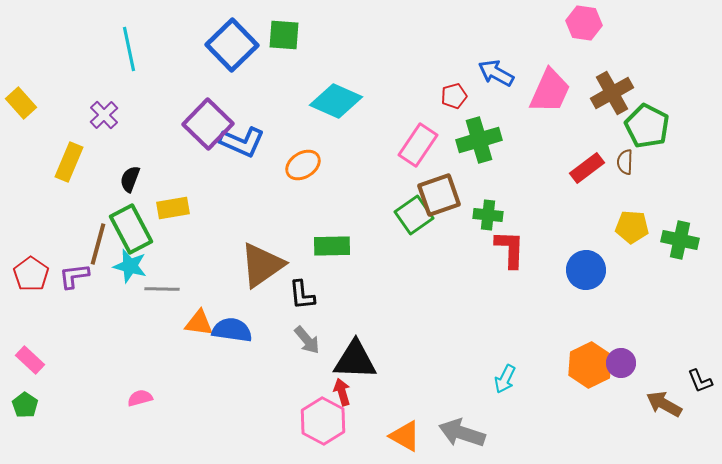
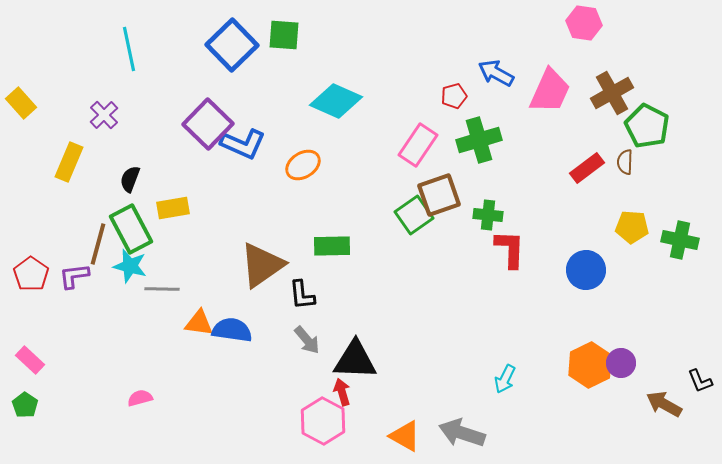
blue L-shape at (242, 142): moved 1 px right, 2 px down
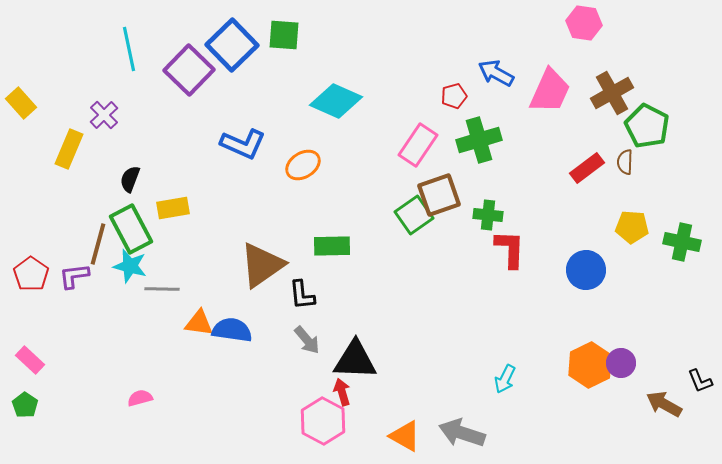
purple square at (208, 124): moved 19 px left, 54 px up
yellow rectangle at (69, 162): moved 13 px up
green cross at (680, 240): moved 2 px right, 2 px down
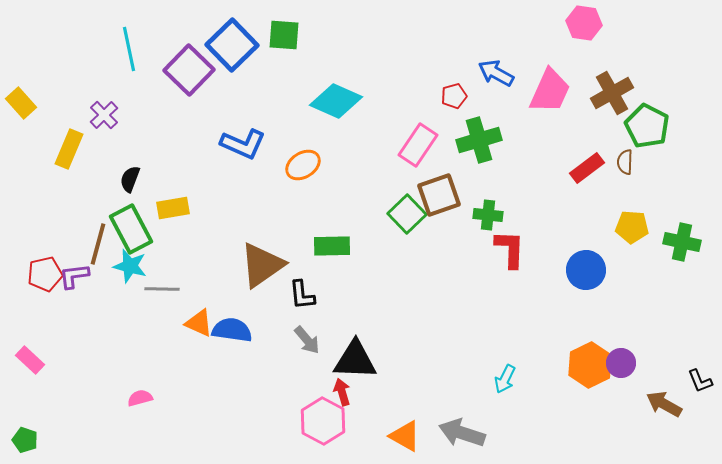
green square at (414, 215): moved 7 px left, 1 px up; rotated 9 degrees counterclockwise
red pentagon at (31, 274): moved 14 px right; rotated 24 degrees clockwise
orange triangle at (199, 323): rotated 16 degrees clockwise
green pentagon at (25, 405): moved 35 px down; rotated 15 degrees counterclockwise
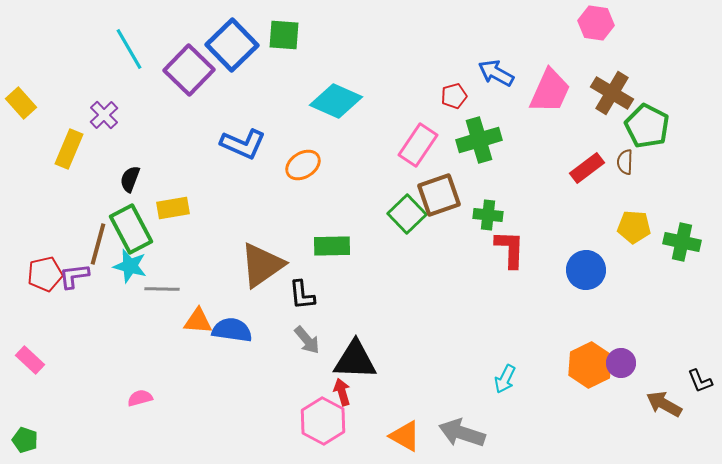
pink hexagon at (584, 23): moved 12 px right
cyan line at (129, 49): rotated 18 degrees counterclockwise
brown cross at (612, 93): rotated 30 degrees counterclockwise
yellow pentagon at (632, 227): moved 2 px right
orange triangle at (199, 323): moved 1 px left, 2 px up; rotated 20 degrees counterclockwise
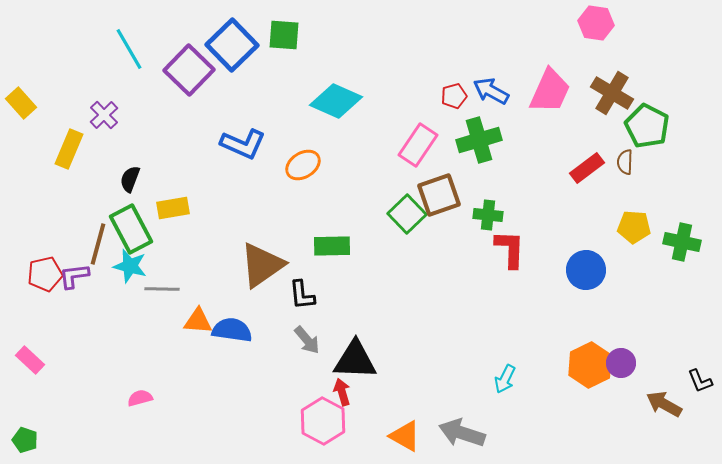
blue arrow at (496, 73): moved 5 px left, 18 px down
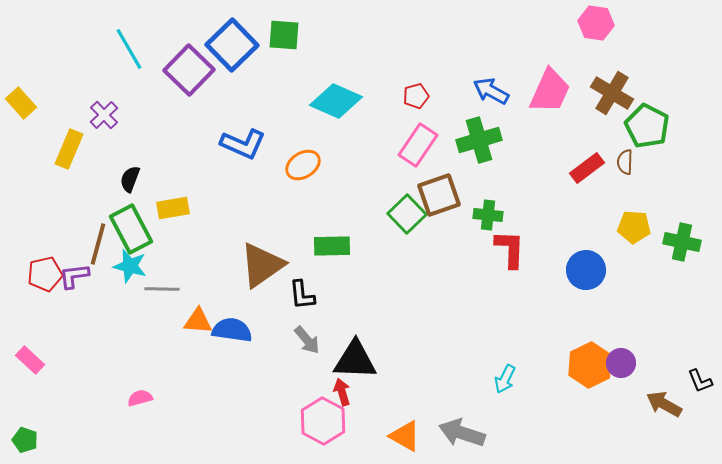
red pentagon at (454, 96): moved 38 px left
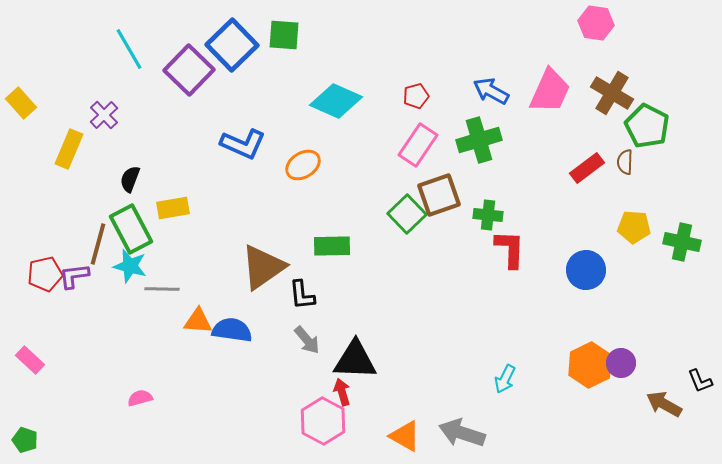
brown triangle at (262, 265): moved 1 px right, 2 px down
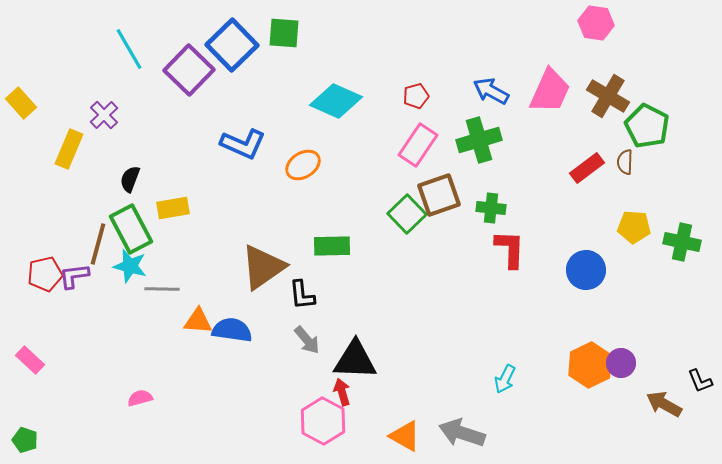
green square at (284, 35): moved 2 px up
brown cross at (612, 93): moved 4 px left, 3 px down
green cross at (488, 215): moved 3 px right, 7 px up
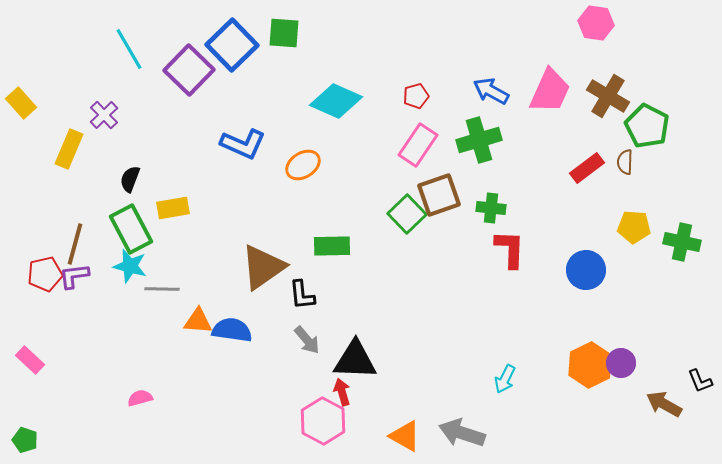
brown line at (98, 244): moved 23 px left
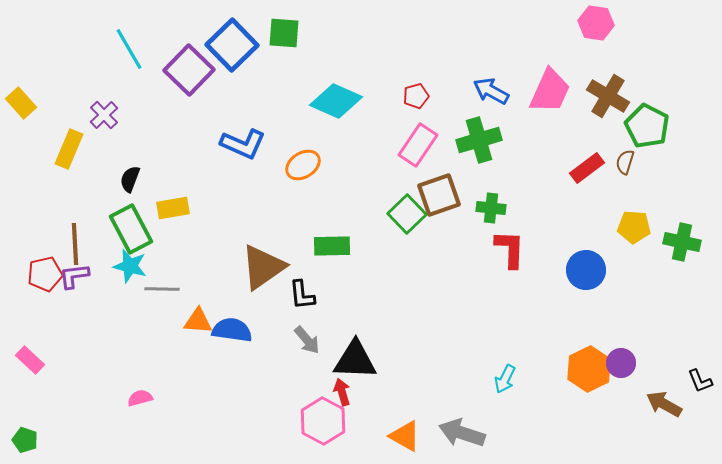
brown semicircle at (625, 162): rotated 15 degrees clockwise
brown line at (75, 244): rotated 18 degrees counterclockwise
orange hexagon at (590, 365): moved 1 px left, 4 px down
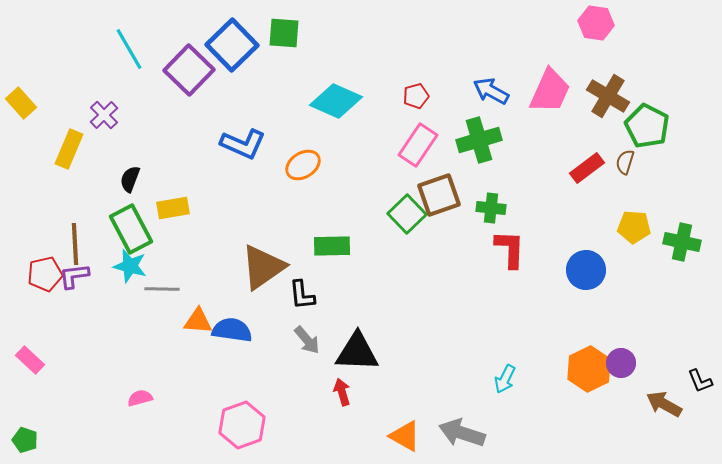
black triangle at (355, 360): moved 2 px right, 8 px up
pink hexagon at (323, 421): moved 81 px left, 4 px down; rotated 12 degrees clockwise
